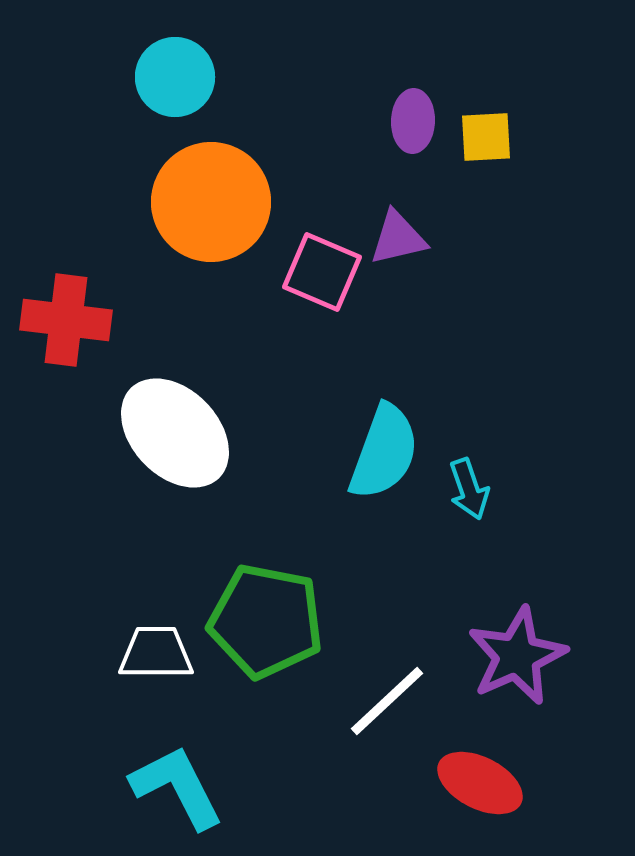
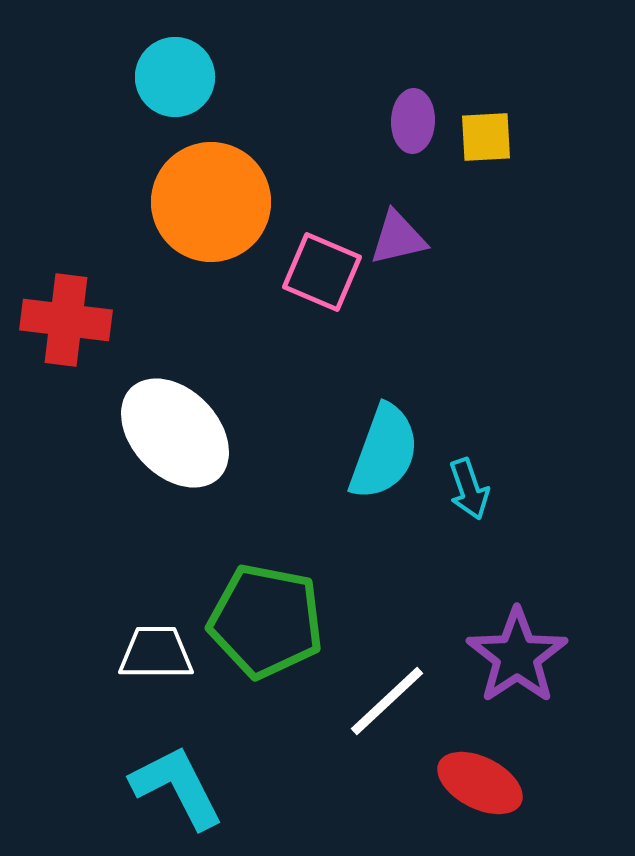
purple star: rotated 10 degrees counterclockwise
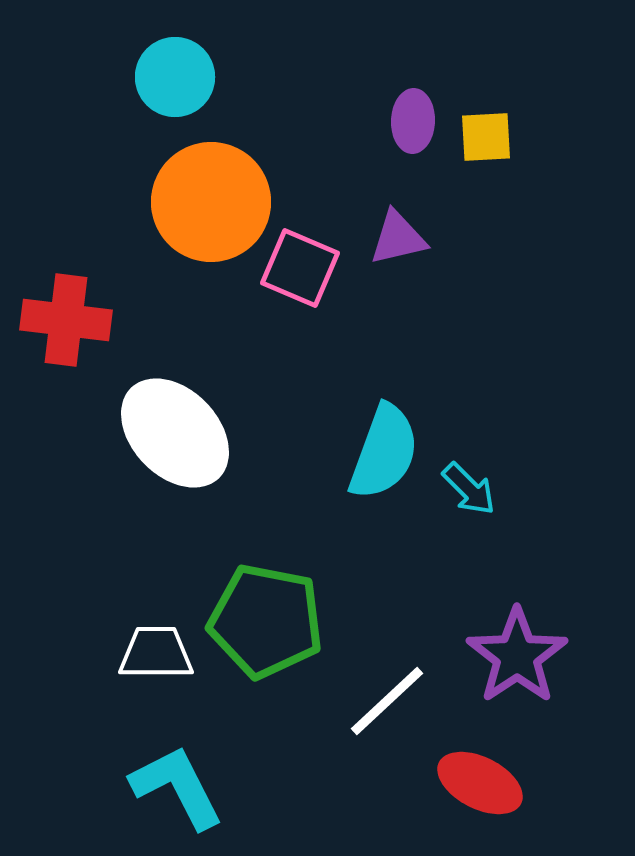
pink square: moved 22 px left, 4 px up
cyan arrow: rotated 26 degrees counterclockwise
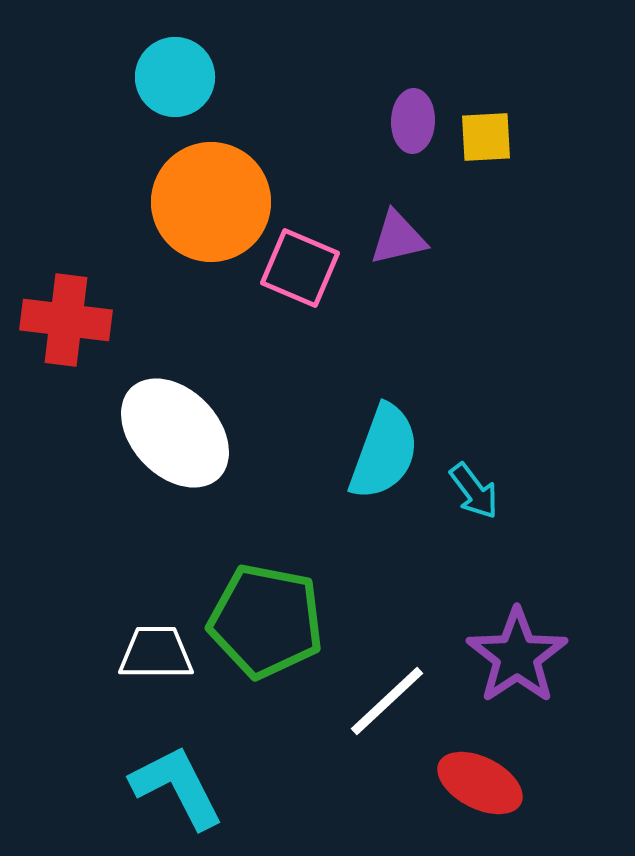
cyan arrow: moved 5 px right, 2 px down; rotated 8 degrees clockwise
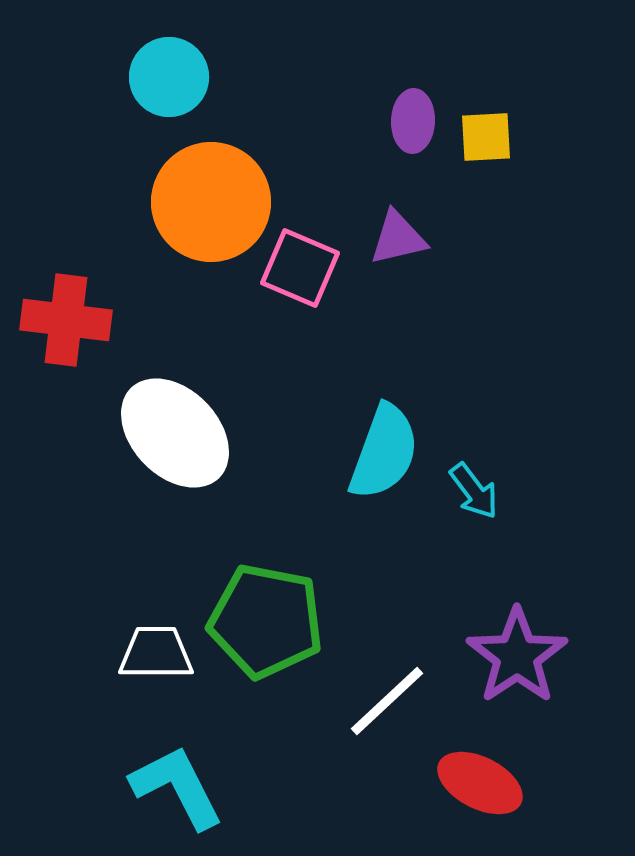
cyan circle: moved 6 px left
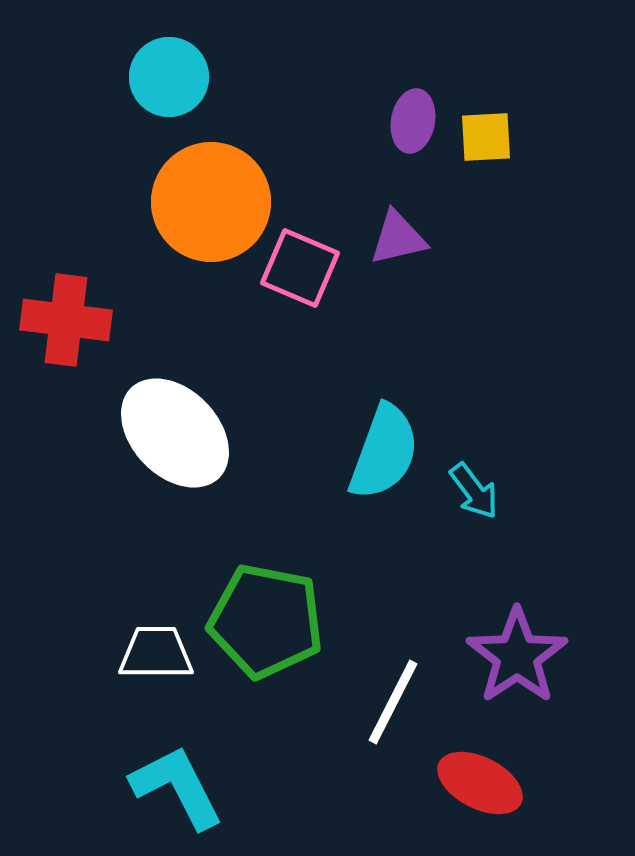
purple ellipse: rotated 8 degrees clockwise
white line: moved 6 px right, 1 px down; rotated 20 degrees counterclockwise
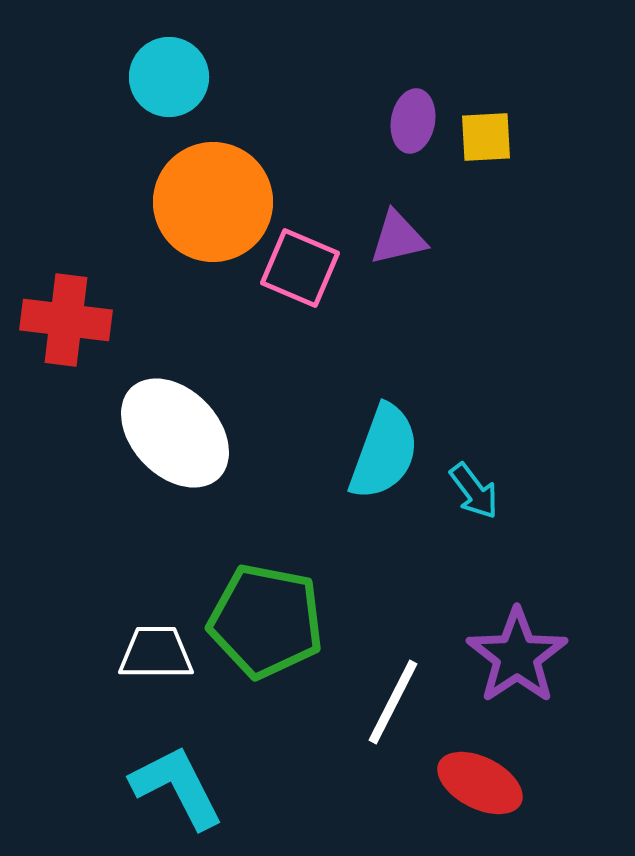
orange circle: moved 2 px right
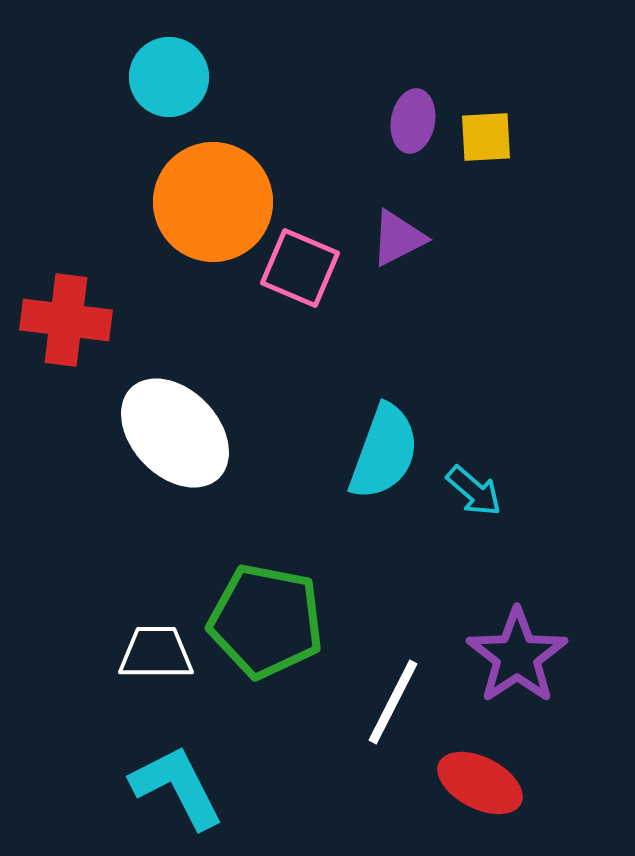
purple triangle: rotated 14 degrees counterclockwise
cyan arrow: rotated 12 degrees counterclockwise
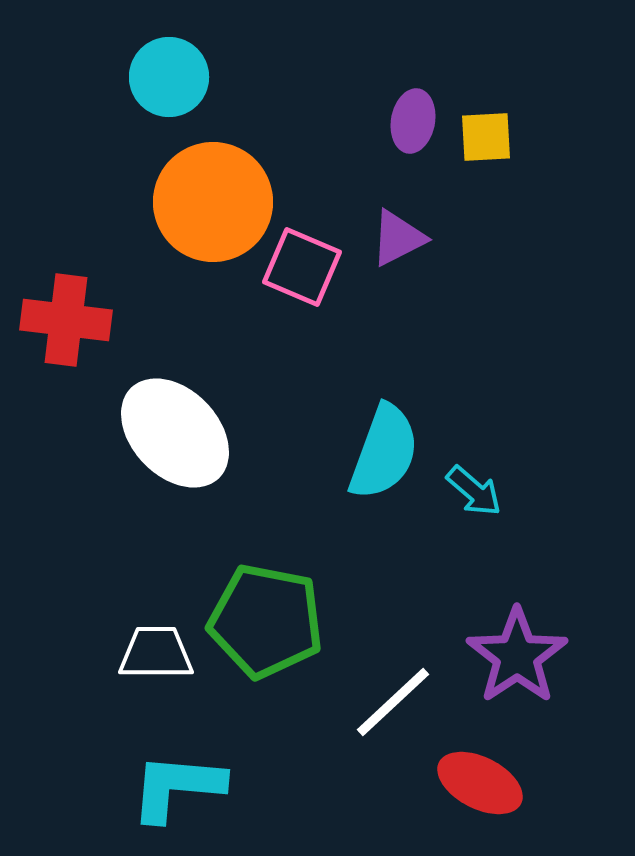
pink square: moved 2 px right, 1 px up
white line: rotated 20 degrees clockwise
cyan L-shape: rotated 58 degrees counterclockwise
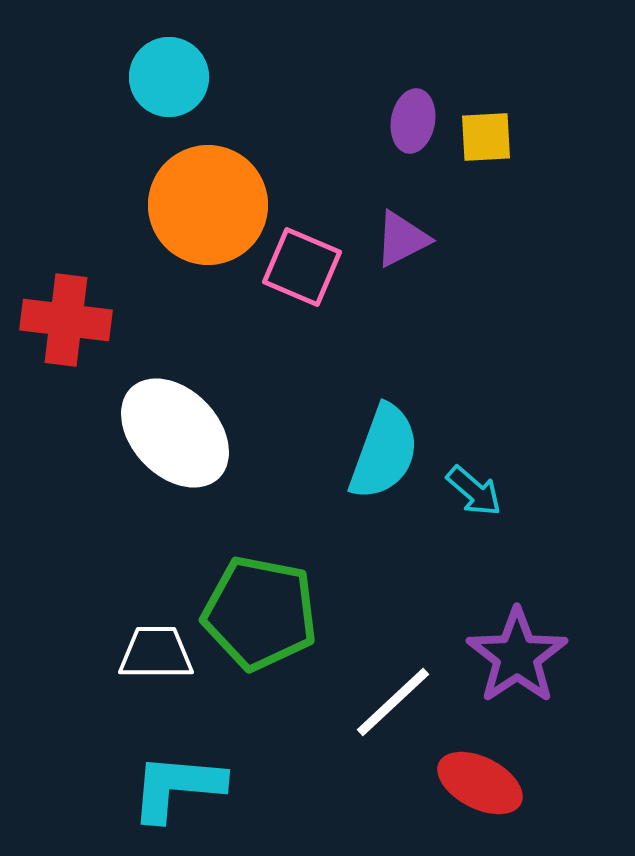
orange circle: moved 5 px left, 3 px down
purple triangle: moved 4 px right, 1 px down
green pentagon: moved 6 px left, 8 px up
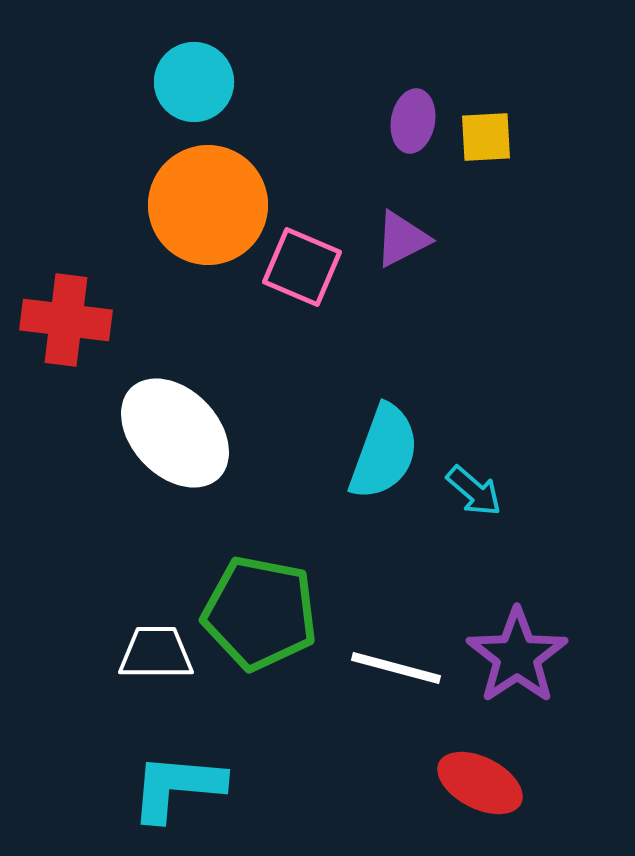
cyan circle: moved 25 px right, 5 px down
white line: moved 3 px right, 34 px up; rotated 58 degrees clockwise
